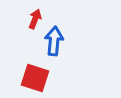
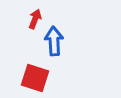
blue arrow: rotated 8 degrees counterclockwise
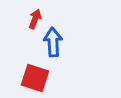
blue arrow: moved 1 px left, 1 px down
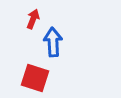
red arrow: moved 2 px left
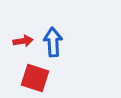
red arrow: moved 10 px left, 22 px down; rotated 60 degrees clockwise
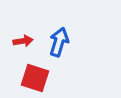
blue arrow: moved 6 px right; rotated 20 degrees clockwise
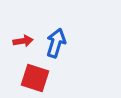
blue arrow: moved 3 px left, 1 px down
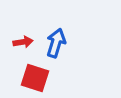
red arrow: moved 1 px down
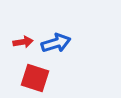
blue arrow: rotated 56 degrees clockwise
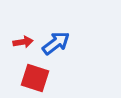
blue arrow: rotated 20 degrees counterclockwise
